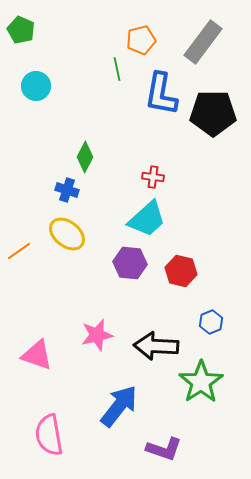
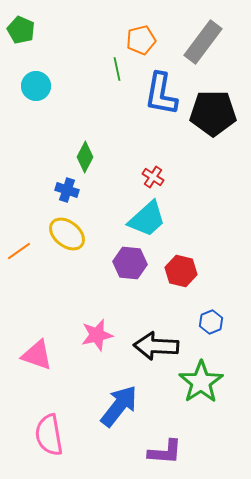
red cross: rotated 25 degrees clockwise
purple L-shape: moved 1 px right, 3 px down; rotated 15 degrees counterclockwise
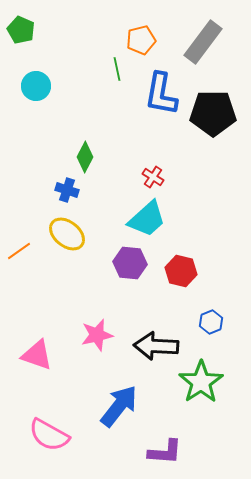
pink semicircle: rotated 51 degrees counterclockwise
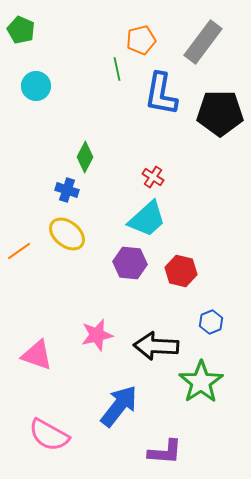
black pentagon: moved 7 px right
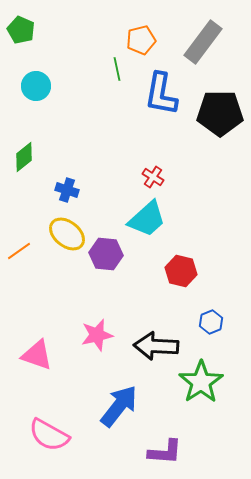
green diamond: moved 61 px left; rotated 24 degrees clockwise
purple hexagon: moved 24 px left, 9 px up
